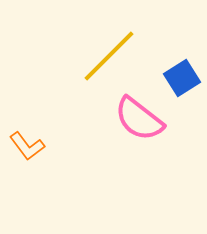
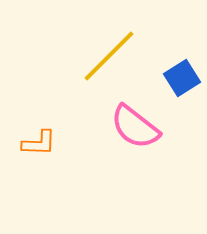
pink semicircle: moved 4 px left, 8 px down
orange L-shape: moved 12 px right, 3 px up; rotated 51 degrees counterclockwise
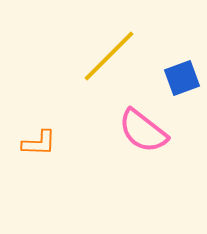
blue square: rotated 12 degrees clockwise
pink semicircle: moved 8 px right, 4 px down
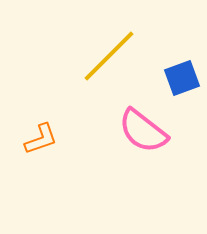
orange L-shape: moved 2 px right, 4 px up; rotated 21 degrees counterclockwise
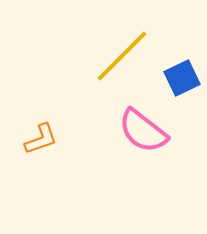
yellow line: moved 13 px right
blue square: rotated 6 degrees counterclockwise
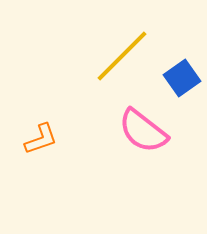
blue square: rotated 9 degrees counterclockwise
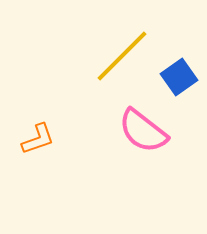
blue square: moved 3 px left, 1 px up
orange L-shape: moved 3 px left
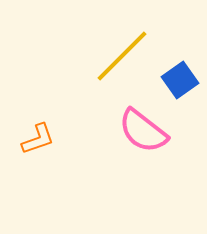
blue square: moved 1 px right, 3 px down
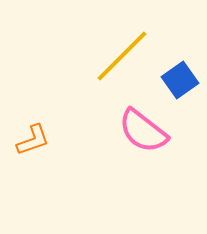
orange L-shape: moved 5 px left, 1 px down
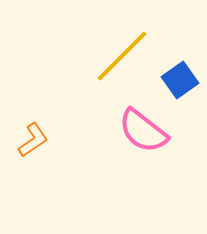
orange L-shape: rotated 15 degrees counterclockwise
